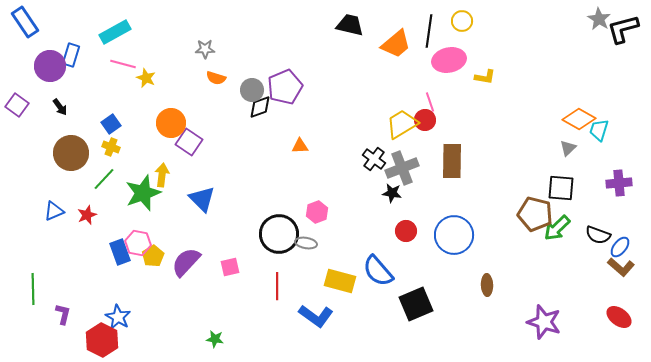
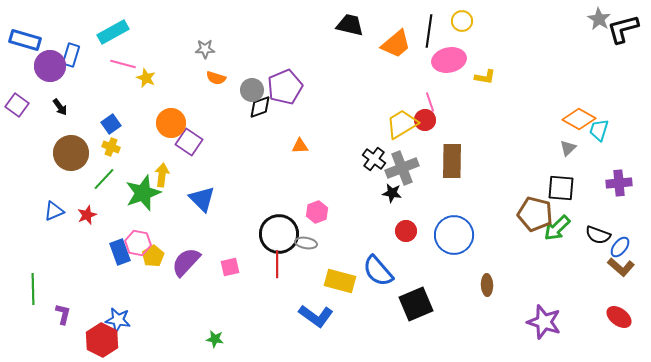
blue rectangle at (25, 22): moved 18 px down; rotated 40 degrees counterclockwise
cyan rectangle at (115, 32): moved 2 px left
red line at (277, 286): moved 22 px up
blue star at (118, 317): moved 3 px down; rotated 20 degrees counterclockwise
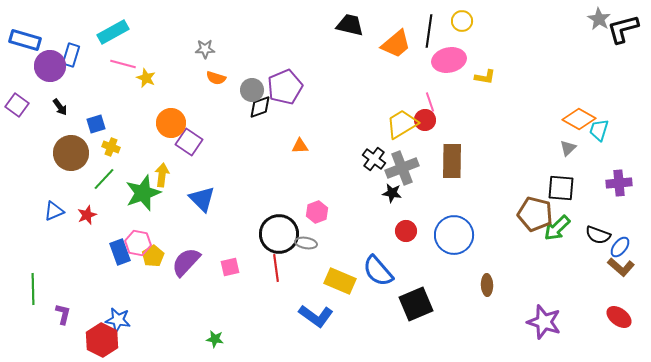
blue square at (111, 124): moved 15 px left; rotated 18 degrees clockwise
red line at (277, 264): moved 1 px left, 4 px down; rotated 8 degrees counterclockwise
yellow rectangle at (340, 281): rotated 8 degrees clockwise
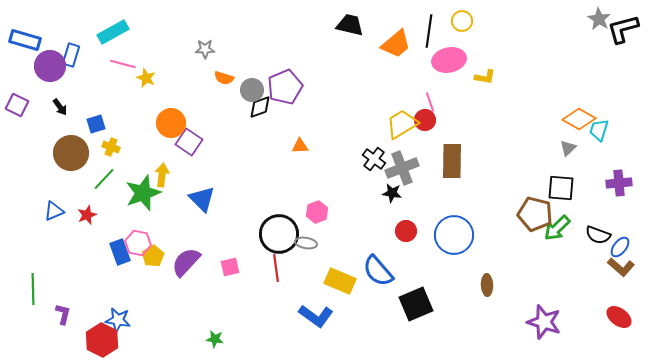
orange semicircle at (216, 78): moved 8 px right
purple square at (17, 105): rotated 10 degrees counterclockwise
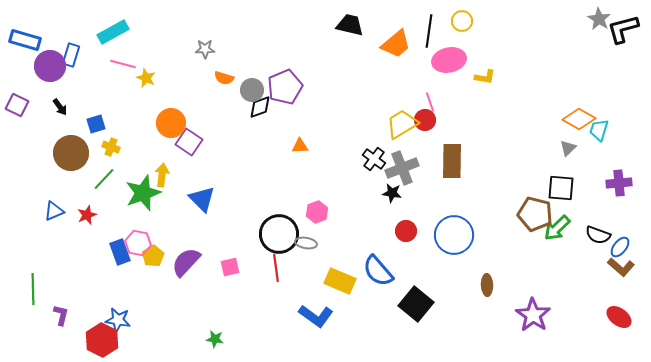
black square at (416, 304): rotated 28 degrees counterclockwise
purple L-shape at (63, 314): moved 2 px left, 1 px down
purple star at (544, 322): moved 11 px left, 7 px up; rotated 16 degrees clockwise
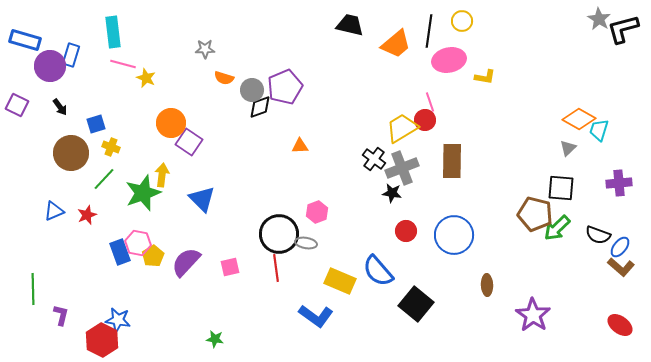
cyan rectangle at (113, 32): rotated 68 degrees counterclockwise
yellow trapezoid at (402, 124): moved 4 px down
red ellipse at (619, 317): moved 1 px right, 8 px down
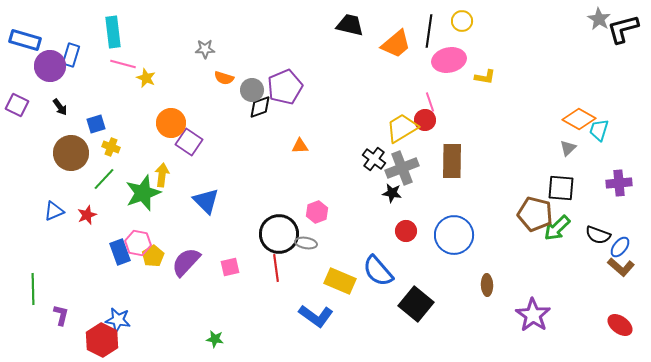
blue triangle at (202, 199): moved 4 px right, 2 px down
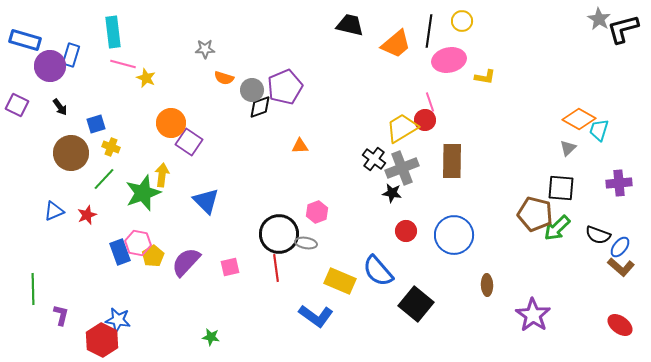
green star at (215, 339): moved 4 px left, 2 px up
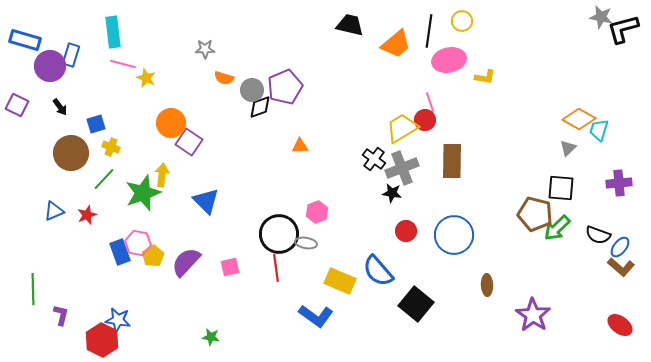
gray star at (599, 19): moved 2 px right, 2 px up; rotated 20 degrees counterclockwise
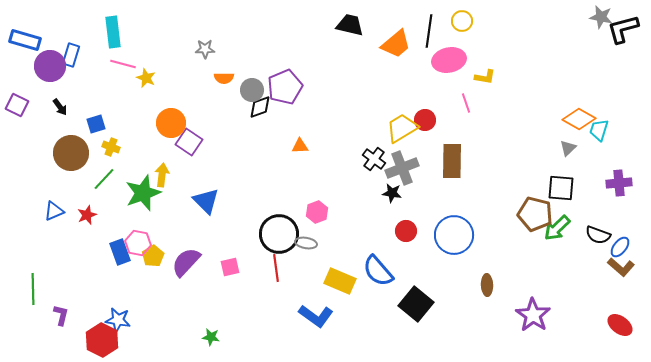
orange semicircle at (224, 78): rotated 18 degrees counterclockwise
pink line at (430, 102): moved 36 px right, 1 px down
